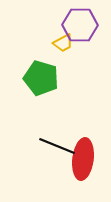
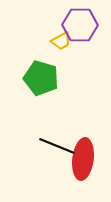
yellow trapezoid: moved 2 px left, 2 px up
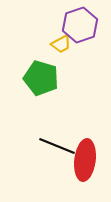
purple hexagon: rotated 20 degrees counterclockwise
yellow trapezoid: moved 3 px down
red ellipse: moved 2 px right, 1 px down
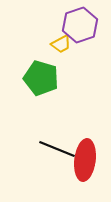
black line: moved 3 px down
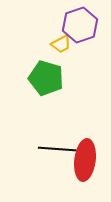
green pentagon: moved 5 px right
black line: rotated 18 degrees counterclockwise
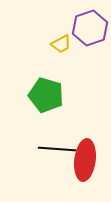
purple hexagon: moved 10 px right, 3 px down
green pentagon: moved 17 px down
